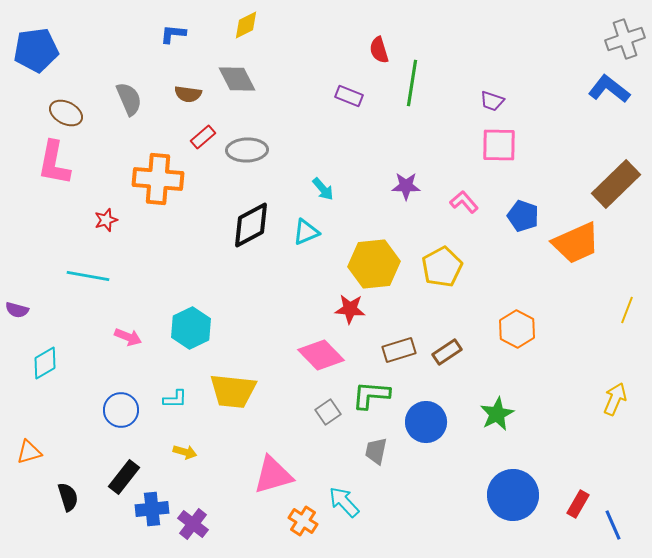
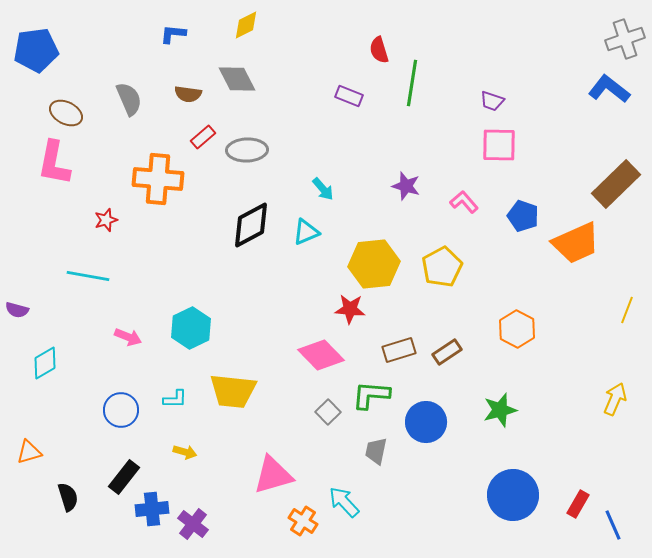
purple star at (406, 186): rotated 16 degrees clockwise
gray square at (328, 412): rotated 10 degrees counterclockwise
green star at (497, 414): moved 3 px right, 4 px up; rotated 12 degrees clockwise
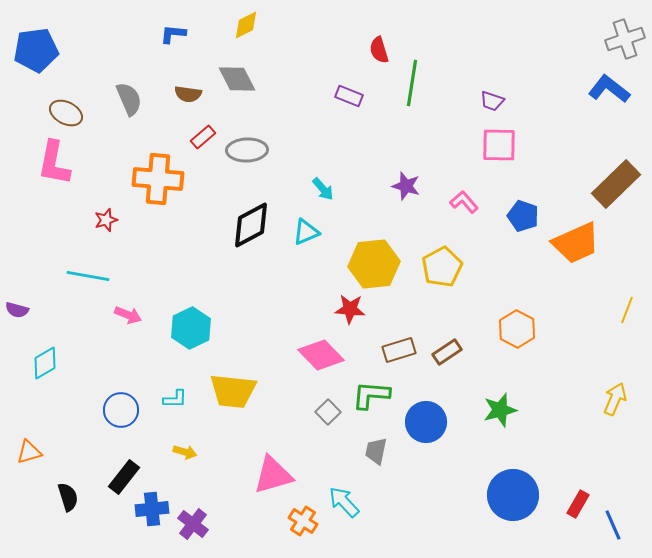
pink arrow at (128, 337): moved 22 px up
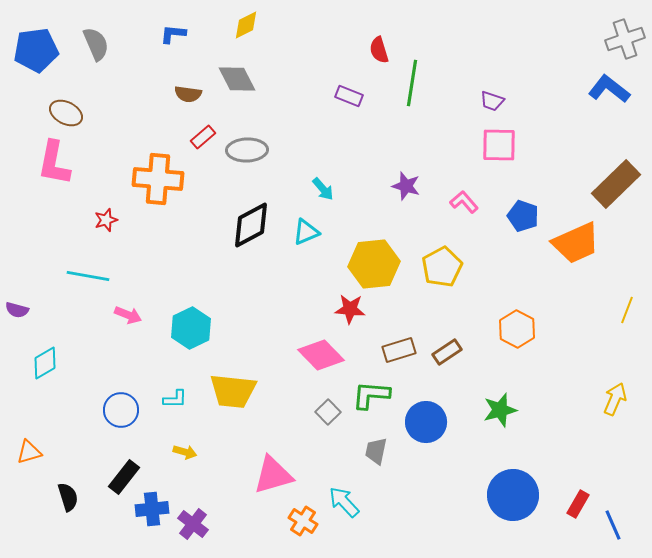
gray semicircle at (129, 99): moved 33 px left, 55 px up
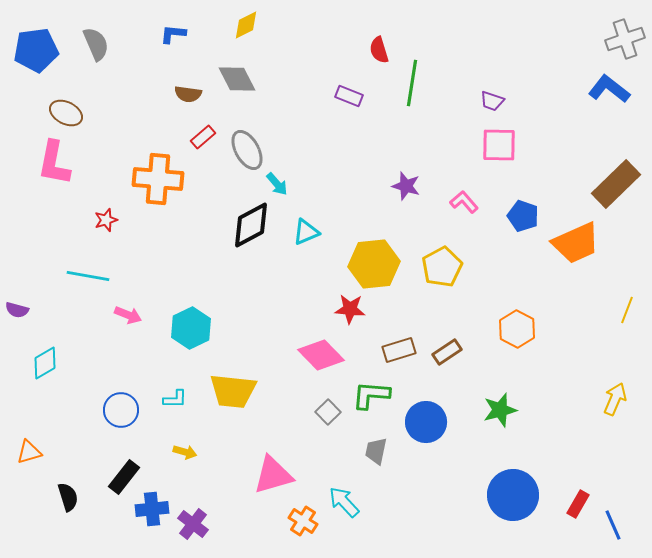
gray ellipse at (247, 150): rotated 63 degrees clockwise
cyan arrow at (323, 189): moved 46 px left, 5 px up
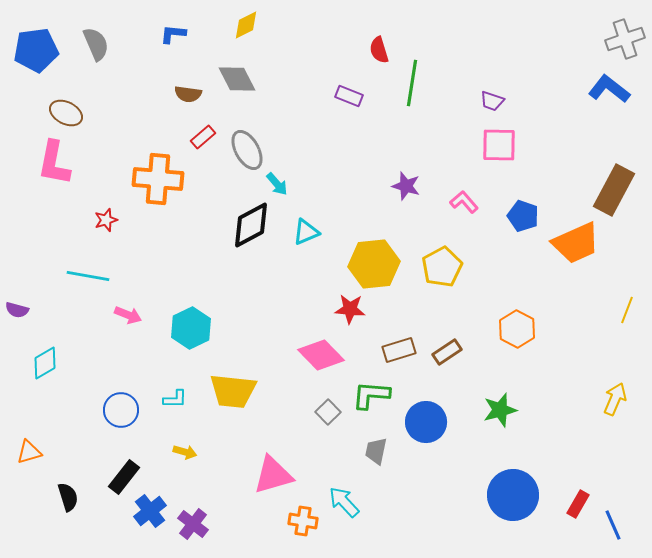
brown rectangle at (616, 184): moved 2 px left, 6 px down; rotated 18 degrees counterclockwise
blue cross at (152, 509): moved 2 px left, 2 px down; rotated 32 degrees counterclockwise
orange cross at (303, 521): rotated 24 degrees counterclockwise
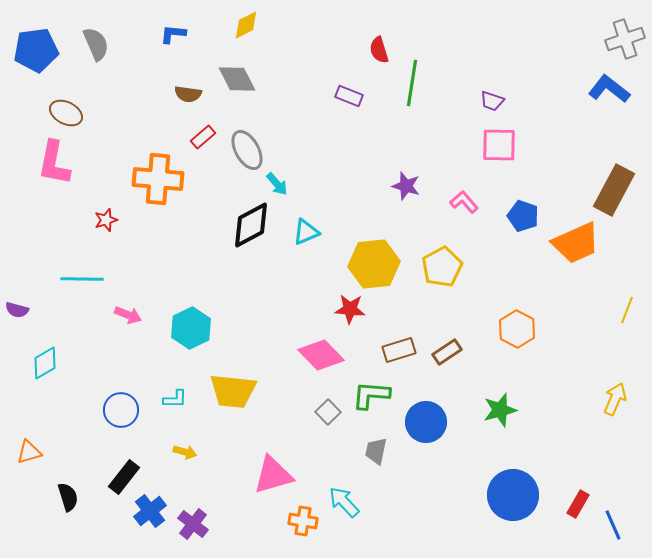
cyan line at (88, 276): moved 6 px left, 3 px down; rotated 9 degrees counterclockwise
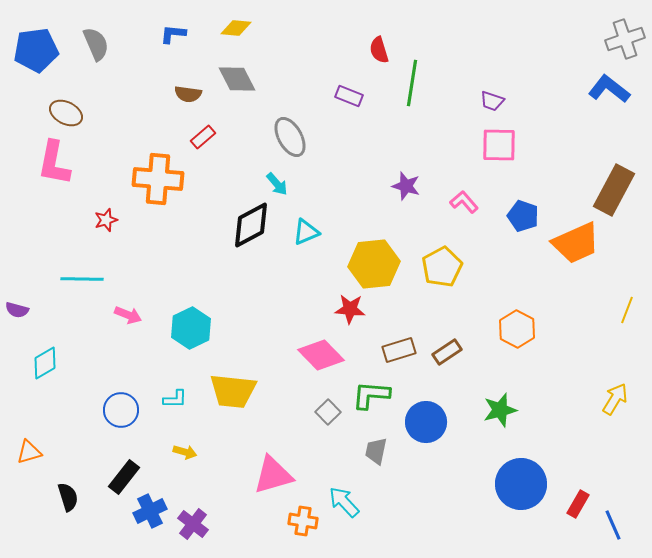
yellow diamond at (246, 25): moved 10 px left, 3 px down; rotated 32 degrees clockwise
gray ellipse at (247, 150): moved 43 px right, 13 px up
yellow arrow at (615, 399): rotated 8 degrees clockwise
blue circle at (513, 495): moved 8 px right, 11 px up
blue cross at (150, 511): rotated 12 degrees clockwise
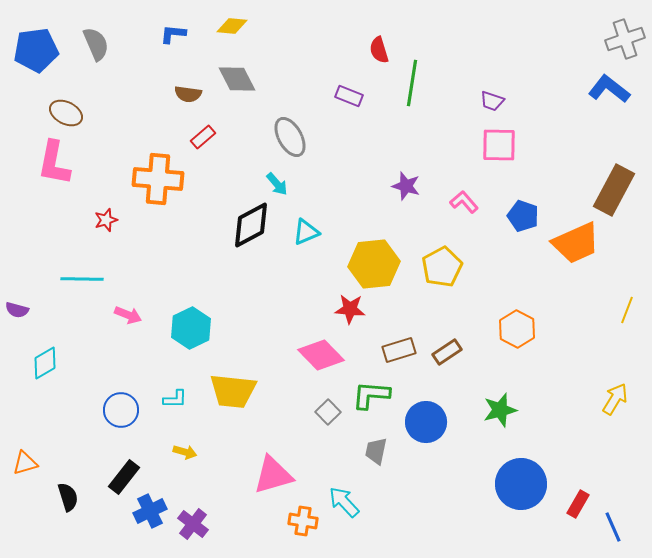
yellow diamond at (236, 28): moved 4 px left, 2 px up
orange triangle at (29, 452): moved 4 px left, 11 px down
blue line at (613, 525): moved 2 px down
